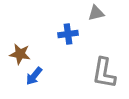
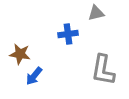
gray L-shape: moved 1 px left, 3 px up
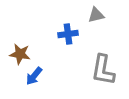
gray triangle: moved 2 px down
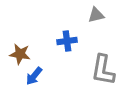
blue cross: moved 1 px left, 7 px down
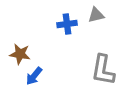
blue cross: moved 17 px up
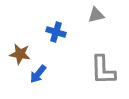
blue cross: moved 11 px left, 8 px down; rotated 24 degrees clockwise
gray L-shape: rotated 12 degrees counterclockwise
blue arrow: moved 4 px right, 2 px up
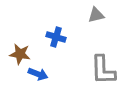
blue cross: moved 5 px down
blue arrow: rotated 108 degrees counterclockwise
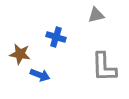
gray L-shape: moved 1 px right, 3 px up
blue arrow: moved 2 px right, 1 px down
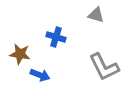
gray triangle: rotated 30 degrees clockwise
gray L-shape: rotated 24 degrees counterclockwise
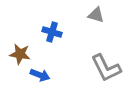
blue cross: moved 4 px left, 5 px up
gray L-shape: moved 2 px right, 1 px down
